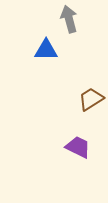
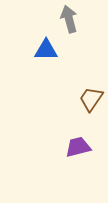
brown trapezoid: rotated 24 degrees counterclockwise
purple trapezoid: rotated 40 degrees counterclockwise
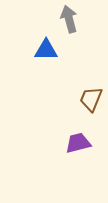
brown trapezoid: rotated 12 degrees counterclockwise
purple trapezoid: moved 4 px up
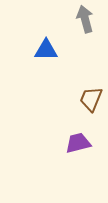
gray arrow: moved 16 px right
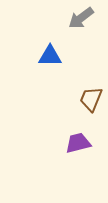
gray arrow: moved 4 px left, 1 px up; rotated 112 degrees counterclockwise
blue triangle: moved 4 px right, 6 px down
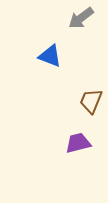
blue triangle: rotated 20 degrees clockwise
brown trapezoid: moved 2 px down
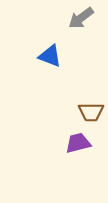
brown trapezoid: moved 11 px down; rotated 112 degrees counterclockwise
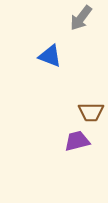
gray arrow: rotated 16 degrees counterclockwise
purple trapezoid: moved 1 px left, 2 px up
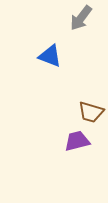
brown trapezoid: rotated 16 degrees clockwise
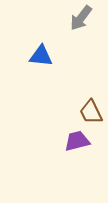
blue triangle: moved 9 px left; rotated 15 degrees counterclockwise
brown trapezoid: rotated 48 degrees clockwise
